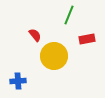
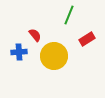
red rectangle: rotated 21 degrees counterclockwise
blue cross: moved 1 px right, 29 px up
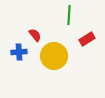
green line: rotated 18 degrees counterclockwise
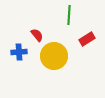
red semicircle: moved 2 px right
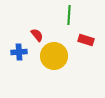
red rectangle: moved 1 px left, 1 px down; rotated 49 degrees clockwise
